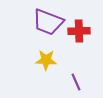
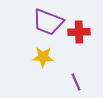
red cross: moved 1 px down
yellow star: moved 3 px left, 3 px up
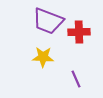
purple trapezoid: moved 1 px up
purple line: moved 3 px up
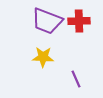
purple trapezoid: moved 1 px left
red cross: moved 11 px up
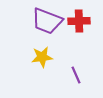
yellow star: moved 1 px left; rotated 10 degrees counterclockwise
purple line: moved 4 px up
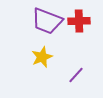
yellow star: rotated 15 degrees counterclockwise
purple line: rotated 66 degrees clockwise
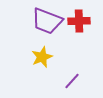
purple line: moved 4 px left, 6 px down
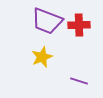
red cross: moved 4 px down
purple line: moved 7 px right; rotated 66 degrees clockwise
